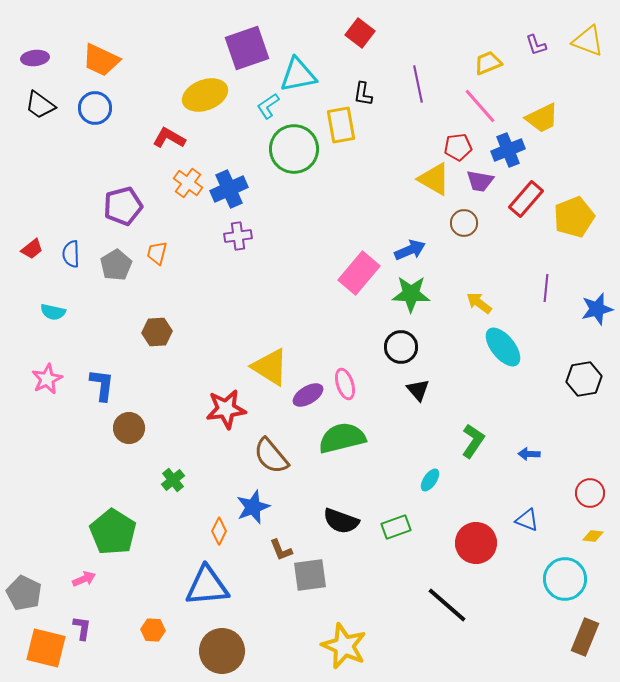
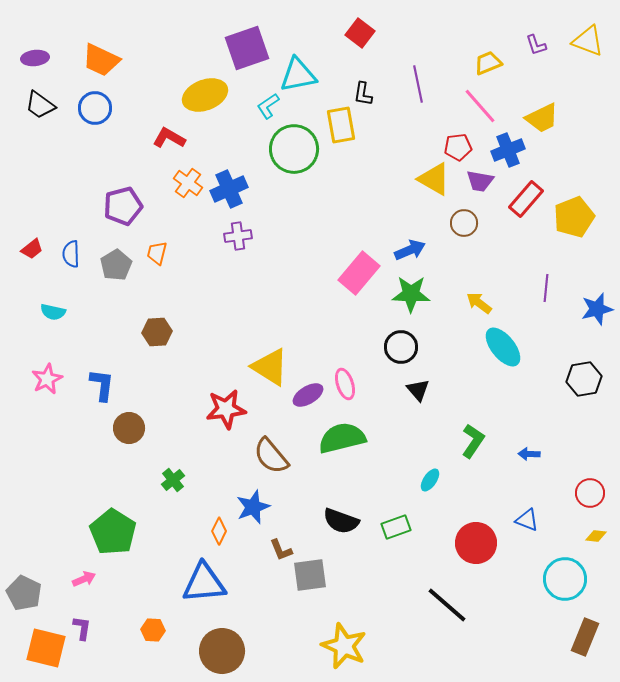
yellow diamond at (593, 536): moved 3 px right
blue triangle at (207, 586): moved 3 px left, 3 px up
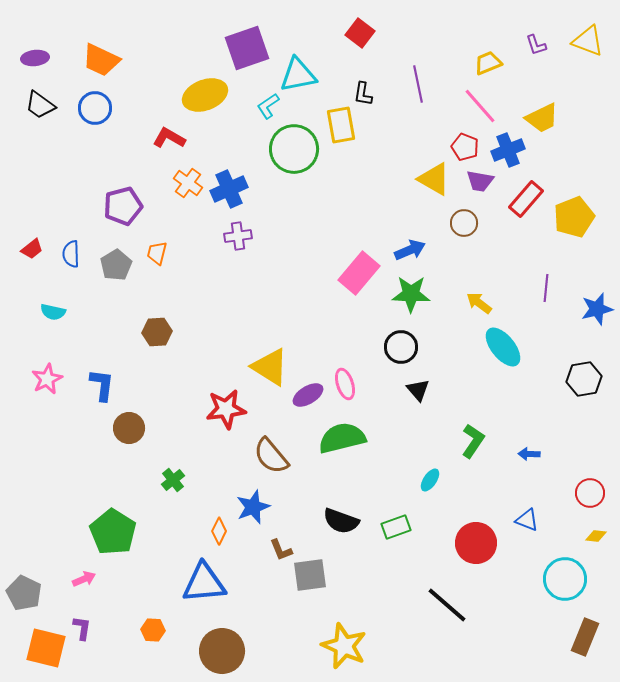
red pentagon at (458, 147): moved 7 px right; rotated 28 degrees clockwise
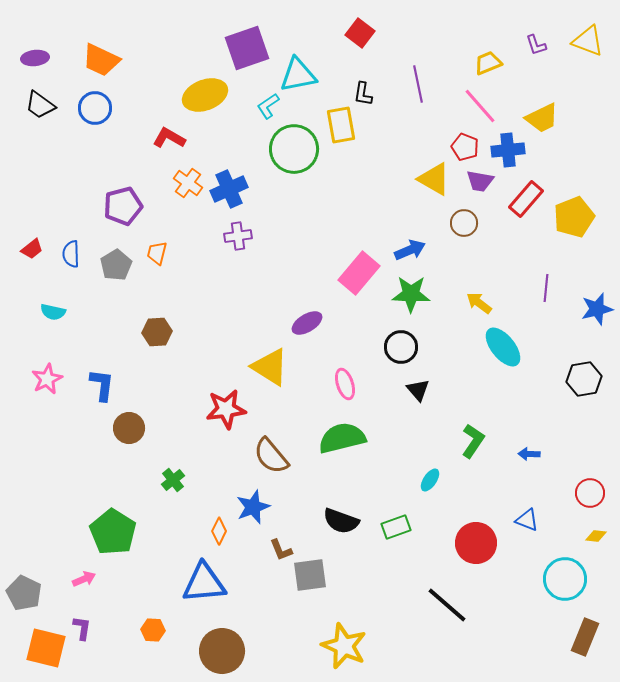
blue cross at (508, 150): rotated 16 degrees clockwise
purple ellipse at (308, 395): moved 1 px left, 72 px up
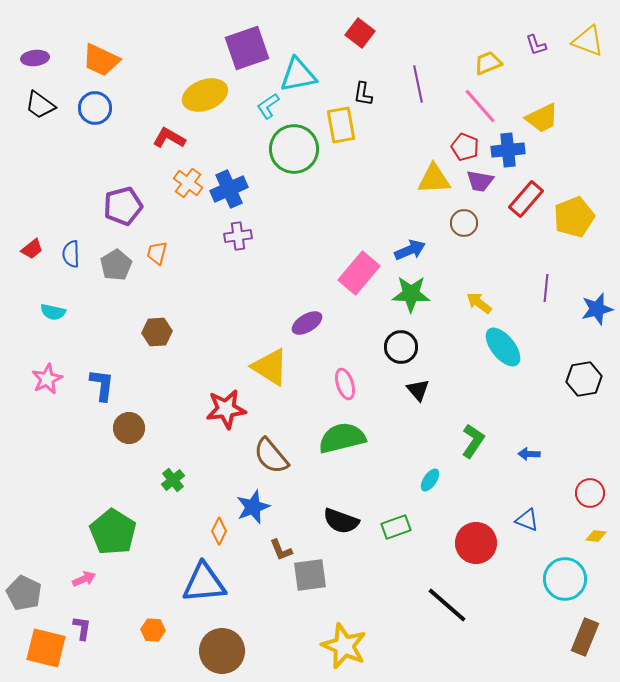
yellow triangle at (434, 179): rotated 33 degrees counterclockwise
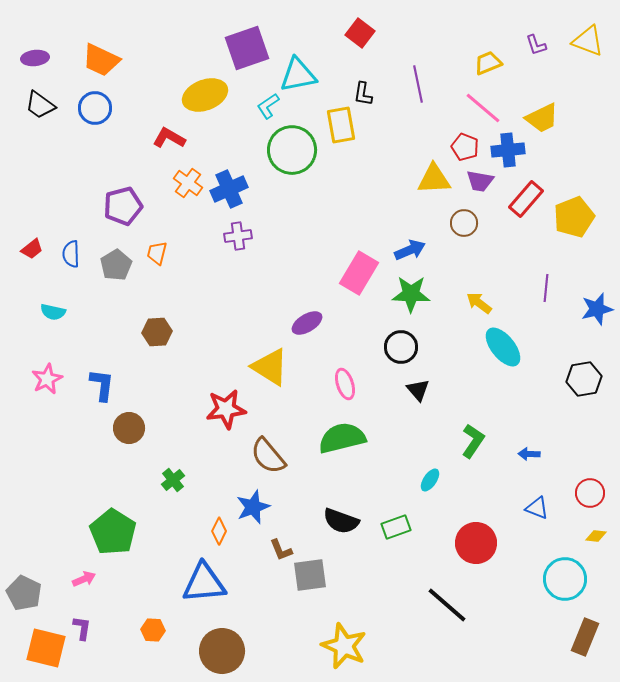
pink line at (480, 106): moved 3 px right, 2 px down; rotated 9 degrees counterclockwise
green circle at (294, 149): moved 2 px left, 1 px down
pink rectangle at (359, 273): rotated 9 degrees counterclockwise
brown semicircle at (271, 456): moved 3 px left
blue triangle at (527, 520): moved 10 px right, 12 px up
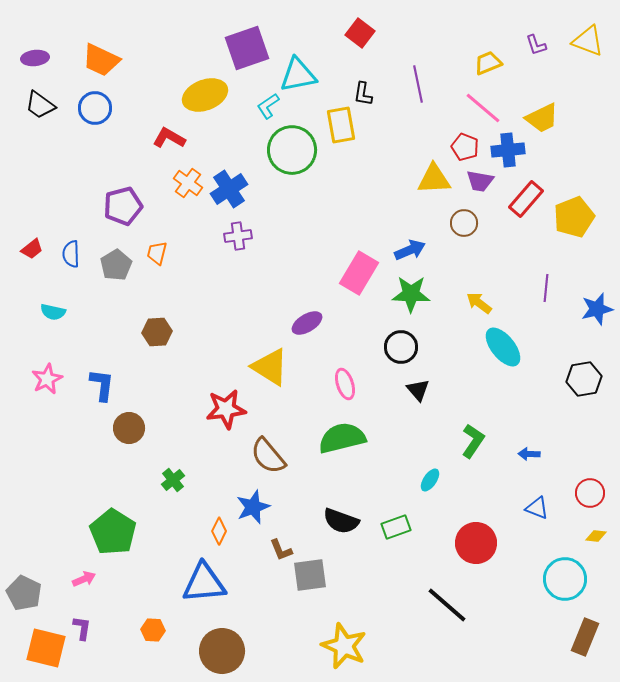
blue cross at (229, 189): rotated 9 degrees counterclockwise
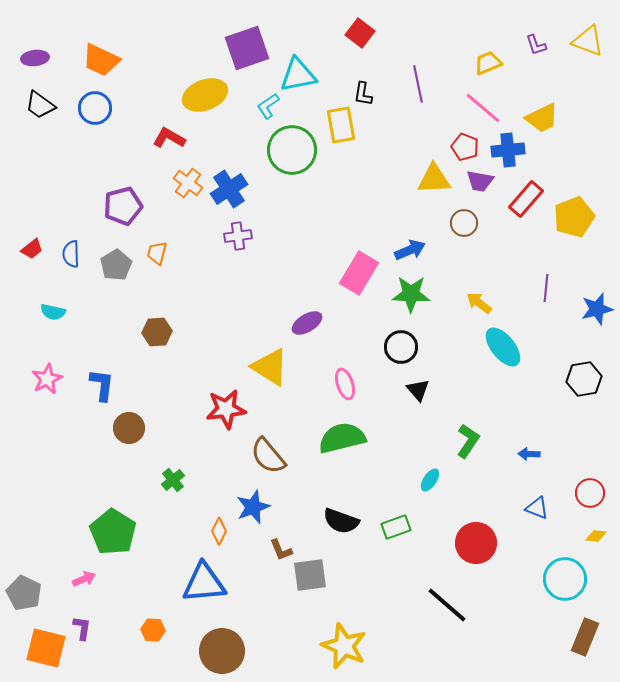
green L-shape at (473, 441): moved 5 px left
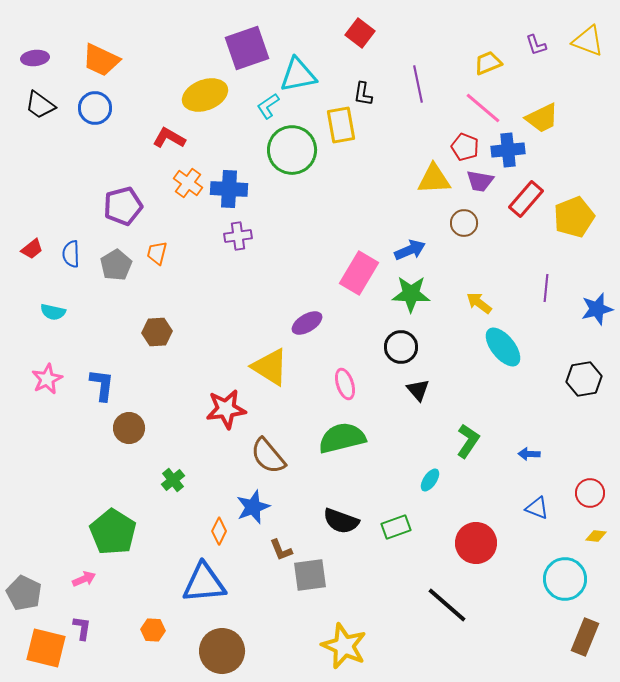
blue cross at (229, 189): rotated 36 degrees clockwise
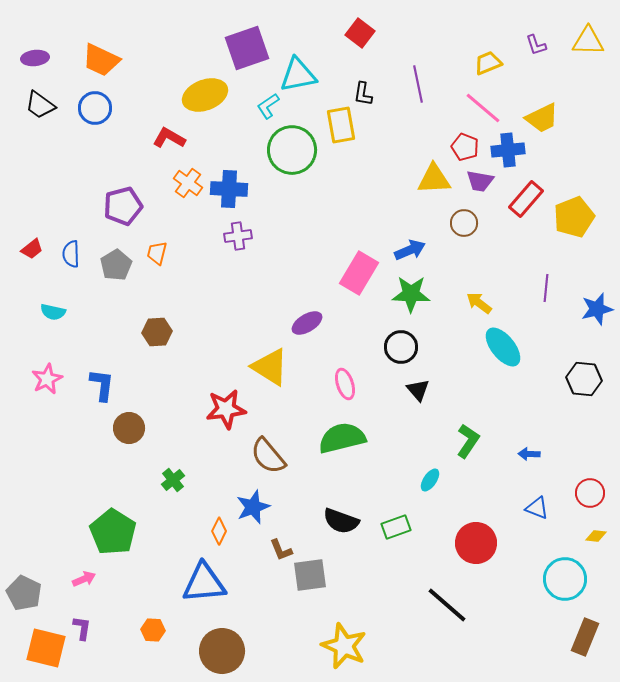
yellow triangle at (588, 41): rotated 20 degrees counterclockwise
black hexagon at (584, 379): rotated 16 degrees clockwise
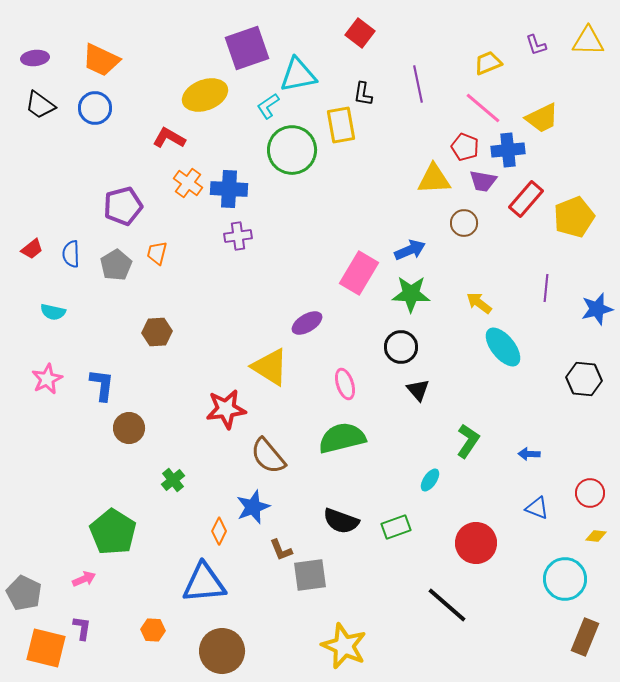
purple trapezoid at (480, 181): moved 3 px right
